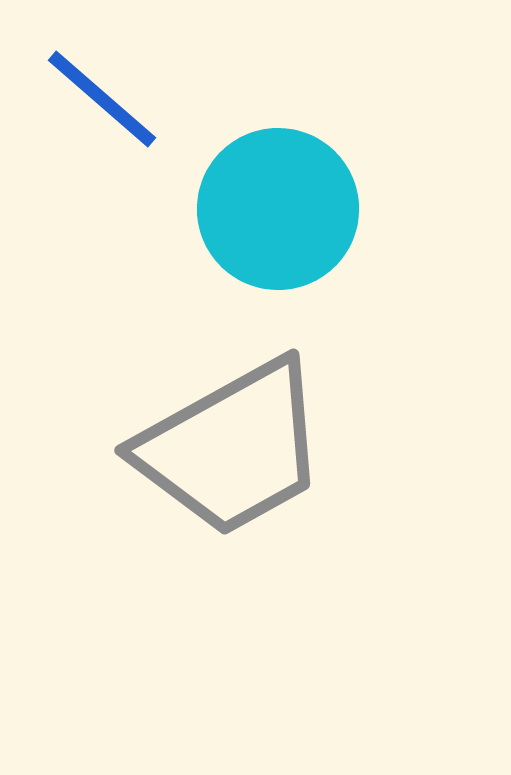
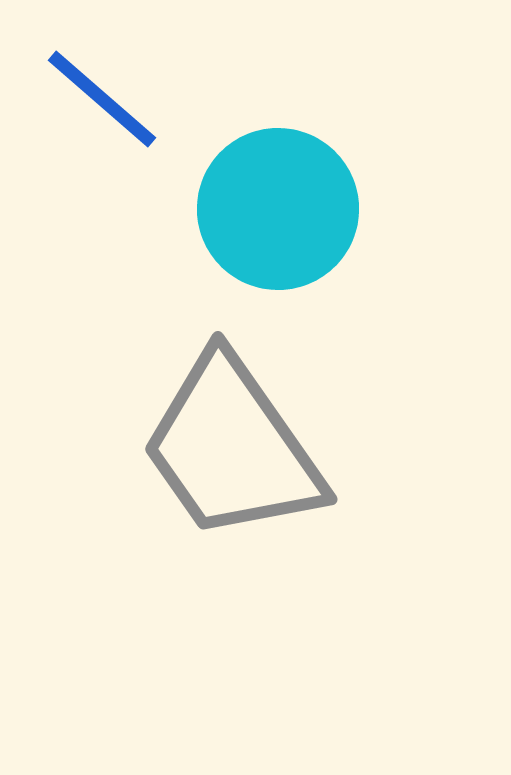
gray trapezoid: rotated 84 degrees clockwise
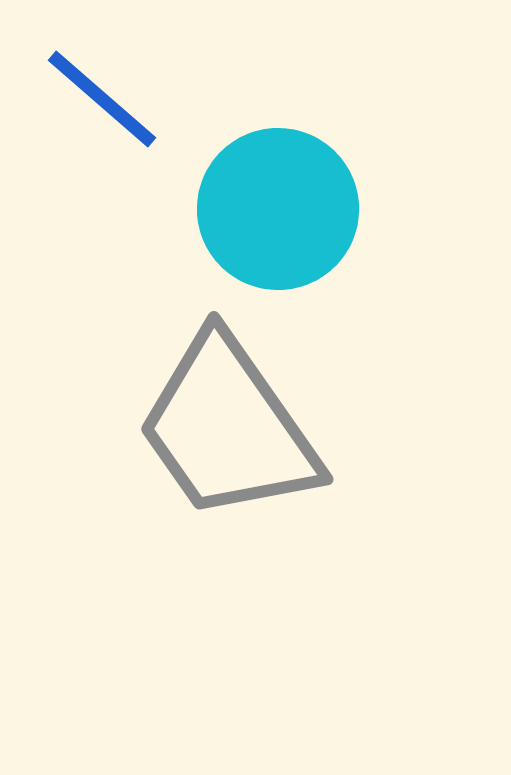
gray trapezoid: moved 4 px left, 20 px up
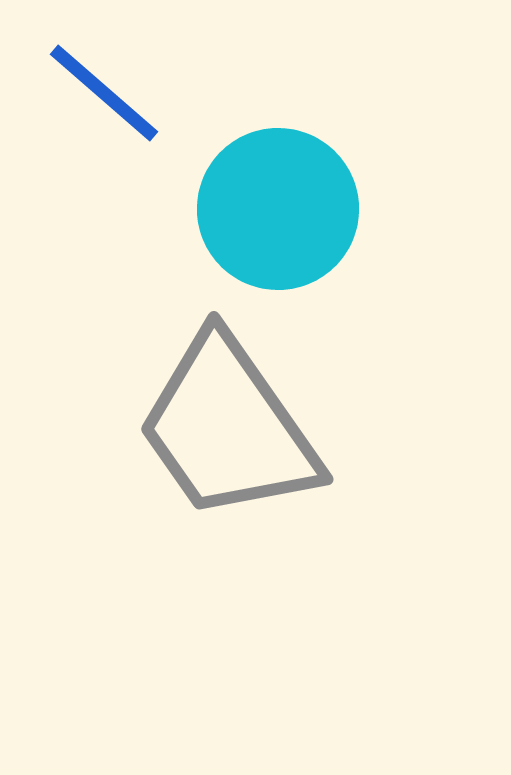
blue line: moved 2 px right, 6 px up
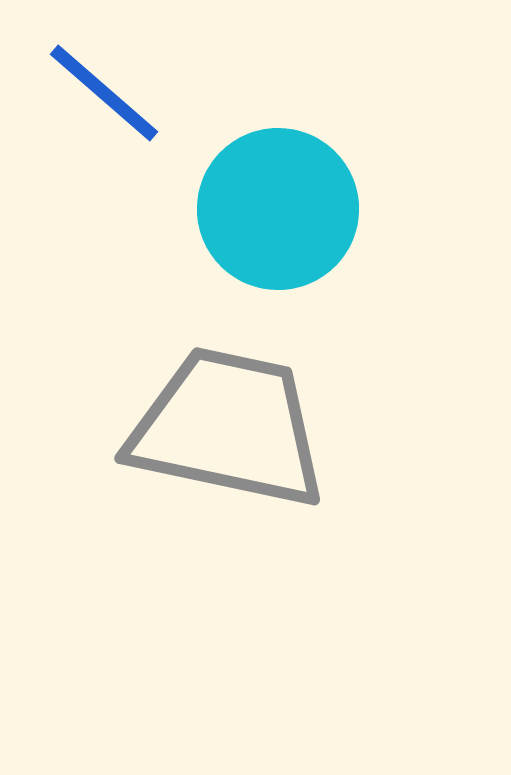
gray trapezoid: rotated 137 degrees clockwise
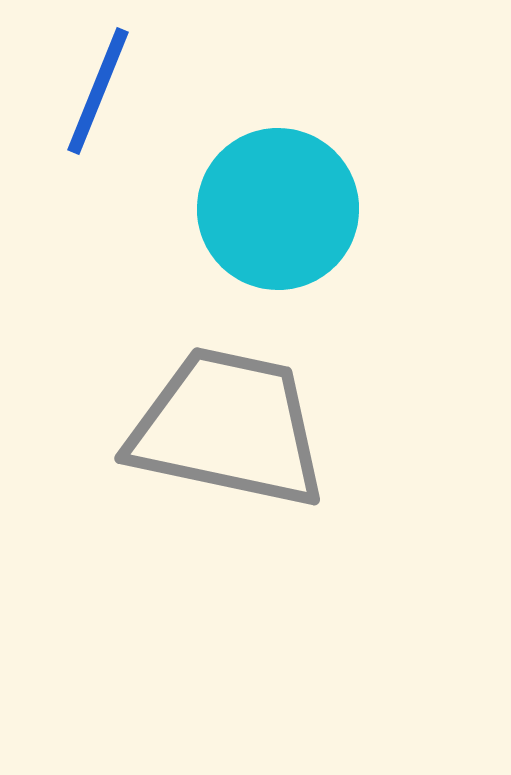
blue line: moved 6 px left, 2 px up; rotated 71 degrees clockwise
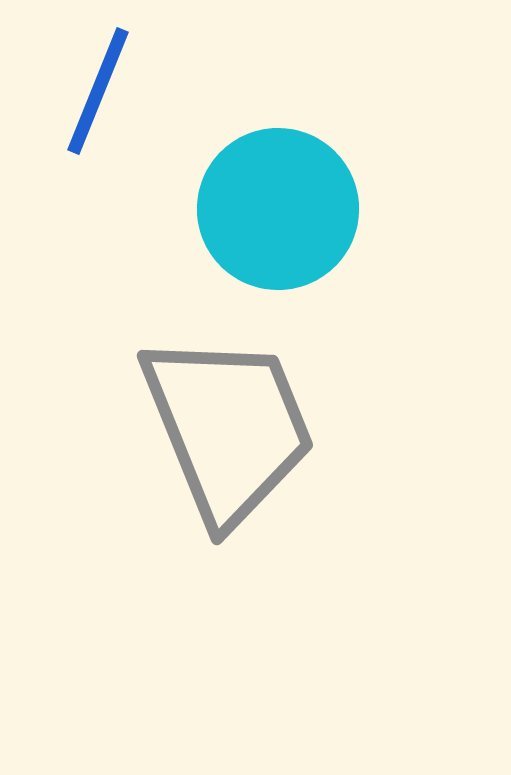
gray trapezoid: rotated 56 degrees clockwise
